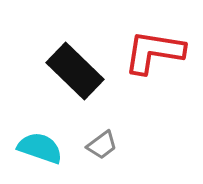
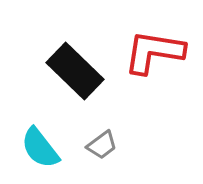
cyan semicircle: rotated 147 degrees counterclockwise
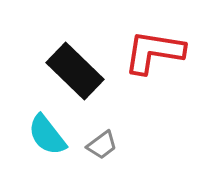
cyan semicircle: moved 7 px right, 13 px up
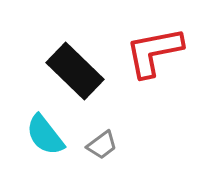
red L-shape: rotated 20 degrees counterclockwise
cyan semicircle: moved 2 px left
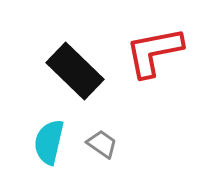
cyan semicircle: moved 4 px right, 7 px down; rotated 51 degrees clockwise
gray trapezoid: moved 1 px up; rotated 108 degrees counterclockwise
